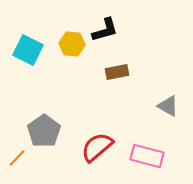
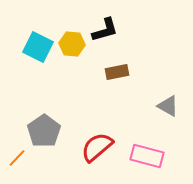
cyan square: moved 10 px right, 3 px up
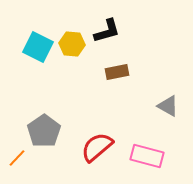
black L-shape: moved 2 px right, 1 px down
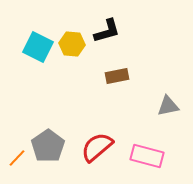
brown rectangle: moved 4 px down
gray triangle: rotated 40 degrees counterclockwise
gray pentagon: moved 4 px right, 15 px down
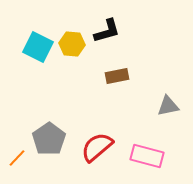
gray pentagon: moved 1 px right, 7 px up
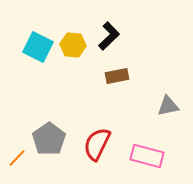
black L-shape: moved 2 px right, 5 px down; rotated 28 degrees counterclockwise
yellow hexagon: moved 1 px right, 1 px down
red semicircle: moved 3 px up; rotated 24 degrees counterclockwise
